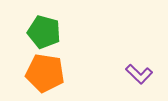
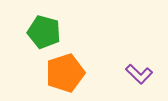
orange pentagon: moved 20 px right; rotated 27 degrees counterclockwise
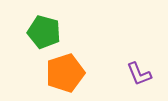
purple L-shape: rotated 24 degrees clockwise
